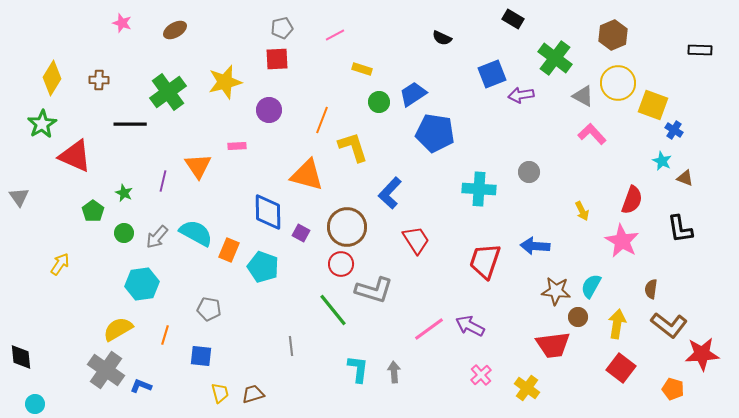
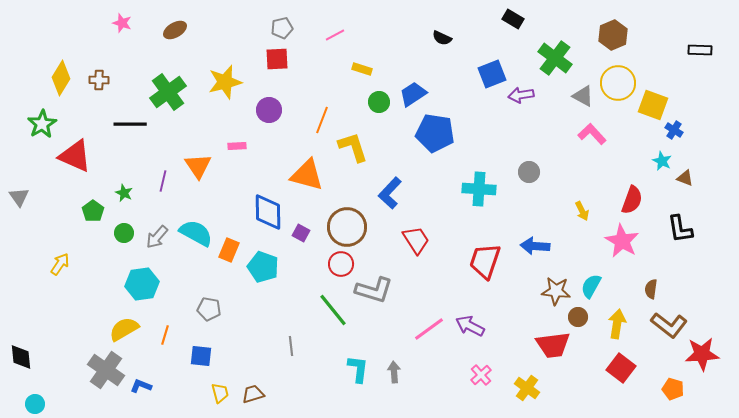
yellow diamond at (52, 78): moved 9 px right
yellow semicircle at (118, 329): moved 6 px right
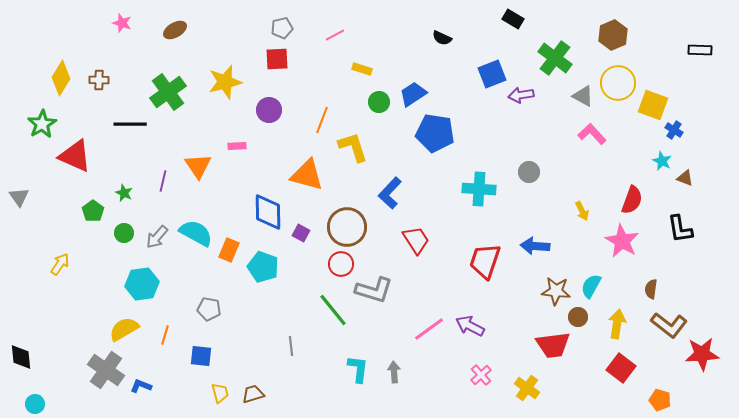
orange pentagon at (673, 389): moved 13 px left, 11 px down
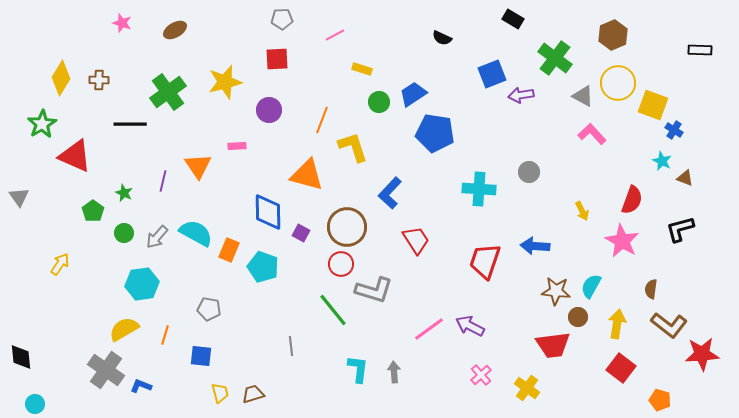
gray pentagon at (282, 28): moved 9 px up; rotated 10 degrees clockwise
black L-shape at (680, 229): rotated 84 degrees clockwise
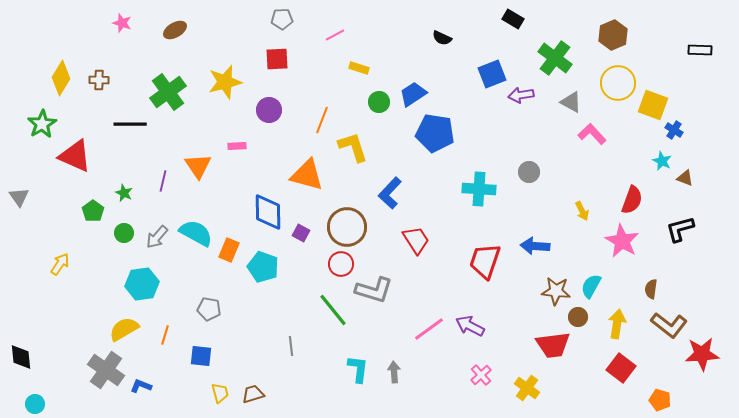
yellow rectangle at (362, 69): moved 3 px left, 1 px up
gray triangle at (583, 96): moved 12 px left, 6 px down
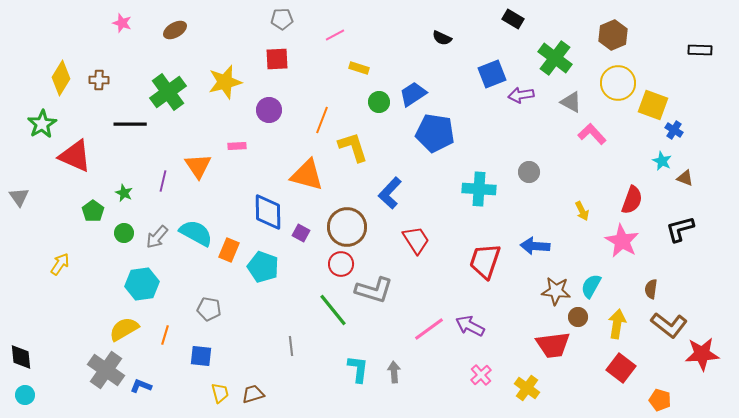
cyan circle at (35, 404): moved 10 px left, 9 px up
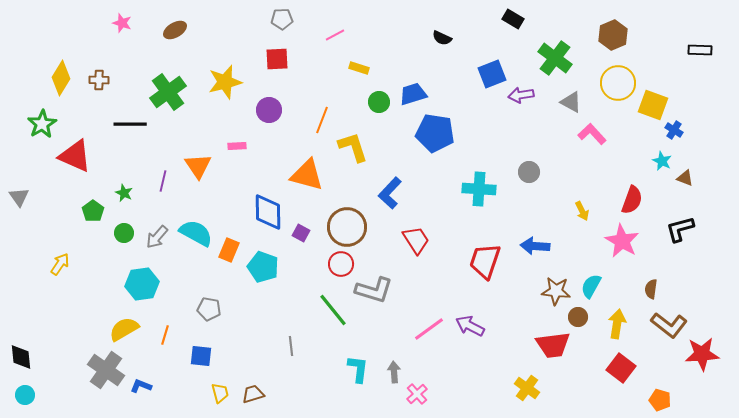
blue trapezoid at (413, 94): rotated 16 degrees clockwise
pink cross at (481, 375): moved 64 px left, 19 px down
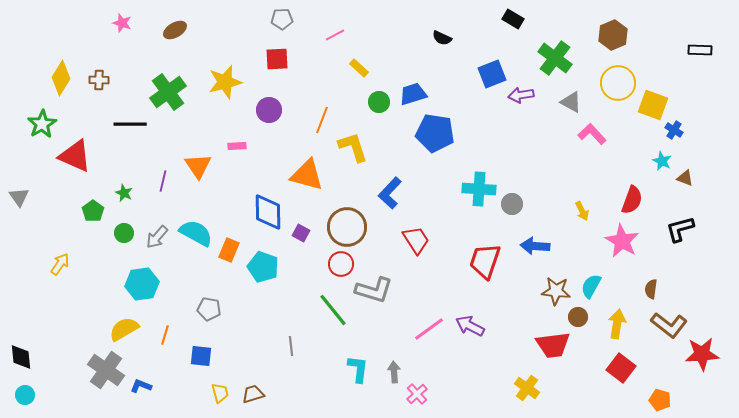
yellow rectangle at (359, 68): rotated 24 degrees clockwise
gray circle at (529, 172): moved 17 px left, 32 px down
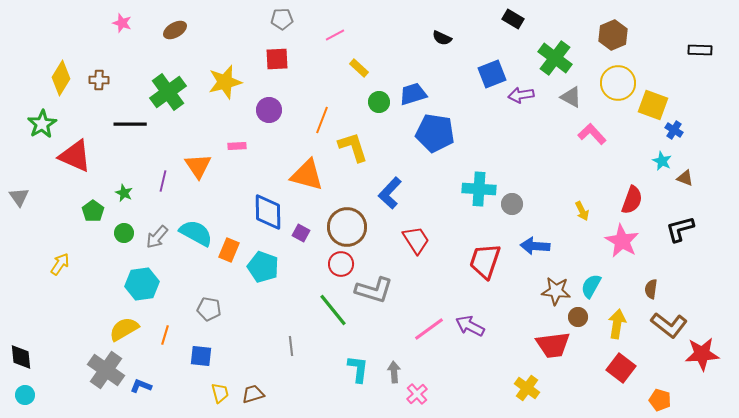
gray triangle at (571, 102): moved 5 px up
